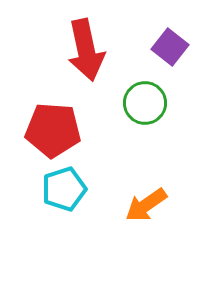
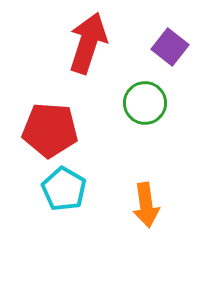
red arrow: moved 2 px right, 7 px up; rotated 150 degrees counterclockwise
red pentagon: moved 3 px left
cyan pentagon: rotated 24 degrees counterclockwise
orange arrow: rotated 63 degrees counterclockwise
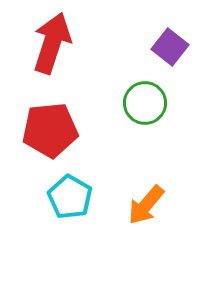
red arrow: moved 36 px left
red pentagon: rotated 10 degrees counterclockwise
cyan pentagon: moved 6 px right, 8 px down
orange arrow: rotated 48 degrees clockwise
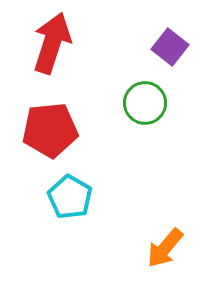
orange arrow: moved 19 px right, 43 px down
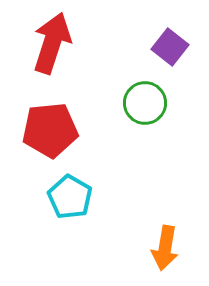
orange arrow: rotated 30 degrees counterclockwise
